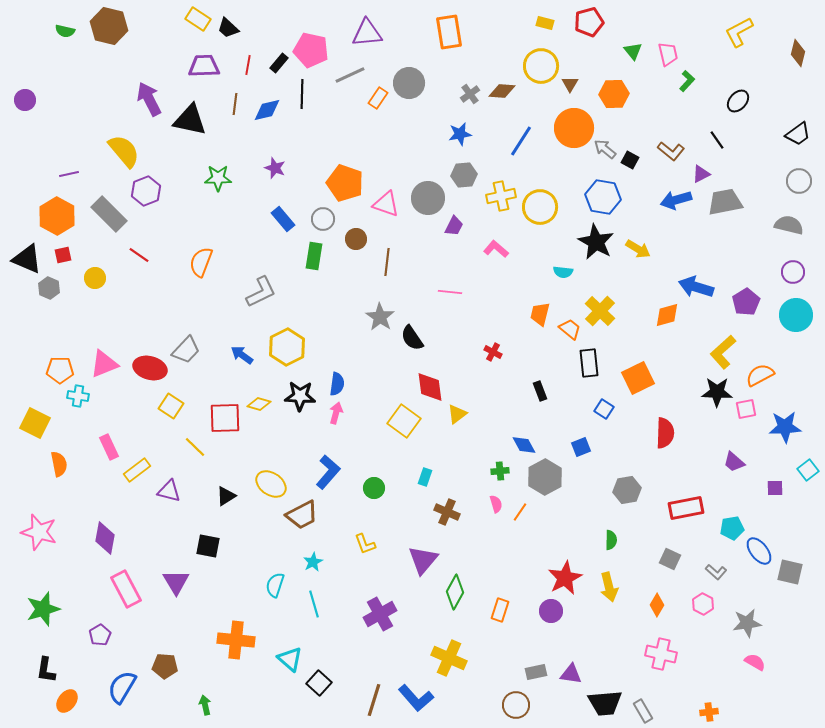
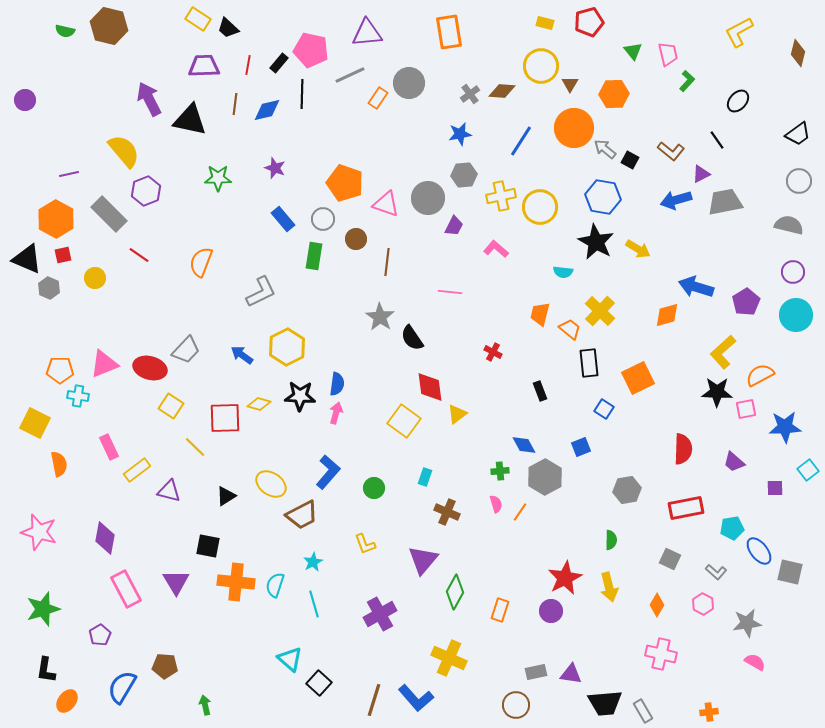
orange hexagon at (57, 216): moved 1 px left, 3 px down
red semicircle at (665, 433): moved 18 px right, 16 px down
orange cross at (236, 640): moved 58 px up
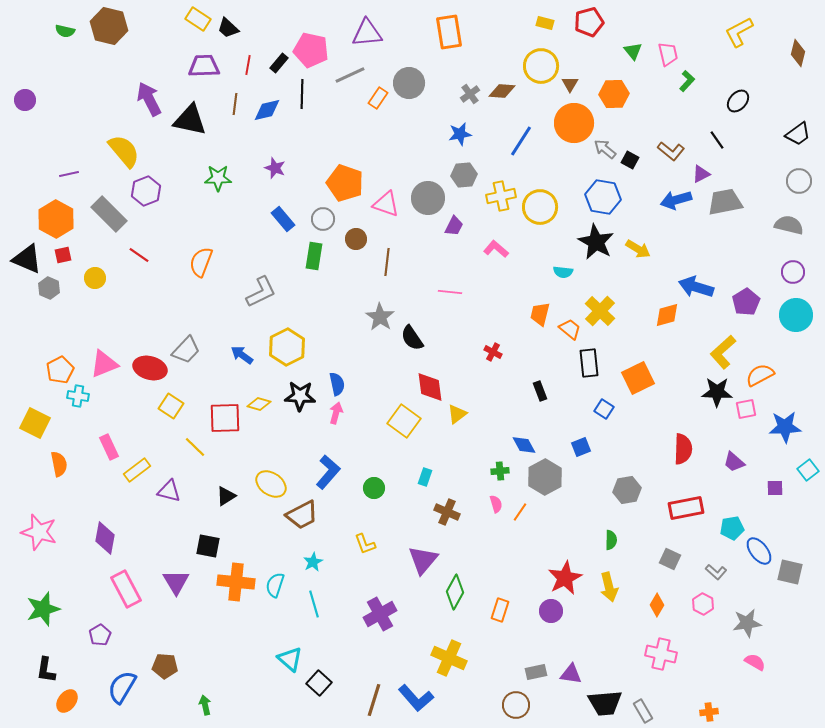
orange circle at (574, 128): moved 5 px up
orange pentagon at (60, 370): rotated 28 degrees counterclockwise
blue semicircle at (337, 384): rotated 20 degrees counterclockwise
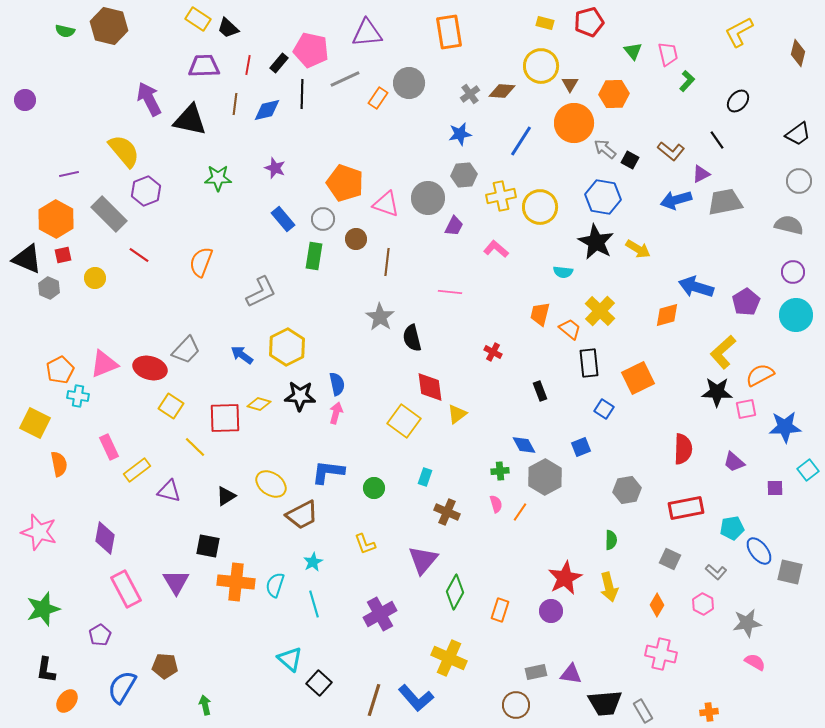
gray line at (350, 75): moved 5 px left, 4 px down
black semicircle at (412, 338): rotated 20 degrees clockwise
blue L-shape at (328, 472): rotated 124 degrees counterclockwise
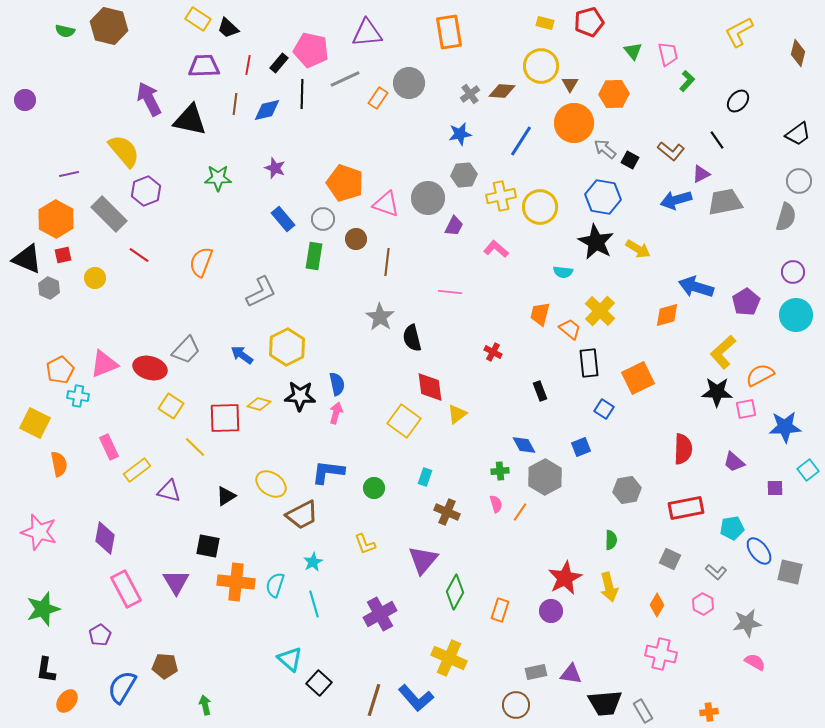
gray semicircle at (789, 225): moved 3 px left, 8 px up; rotated 92 degrees clockwise
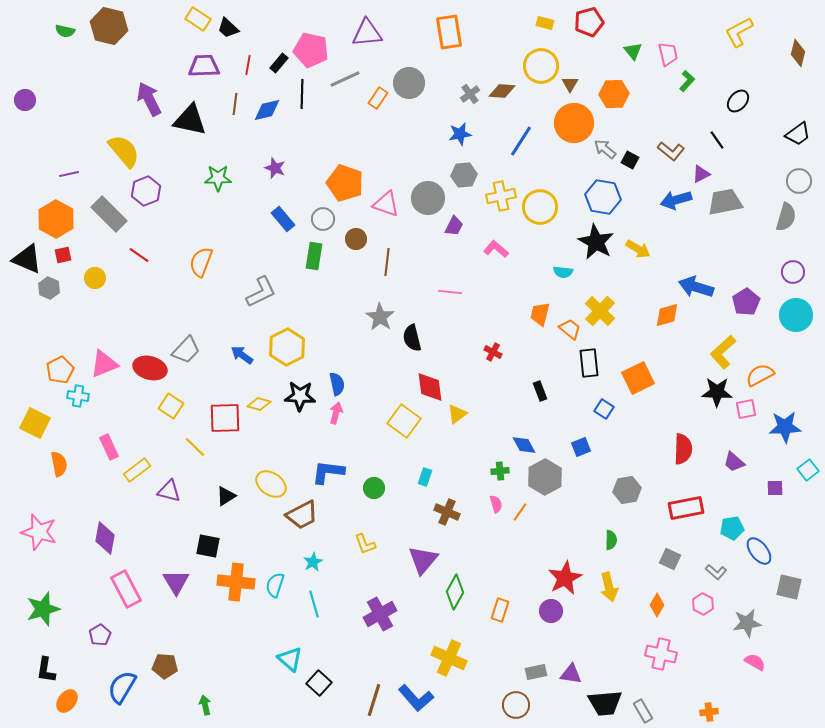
gray square at (790, 572): moved 1 px left, 15 px down
